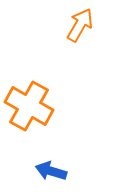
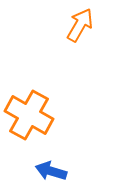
orange cross: moved 9 px down
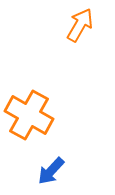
blue arrow: rotated 64 degrees counterclockwise
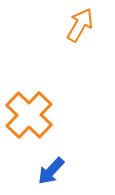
orange cross: rotated 15 degrees clockwise
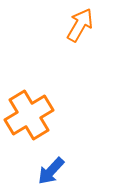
orange cross: rotated 15 degrees clockwise
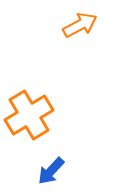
orange arrow: rotated 32 degrees clockwise
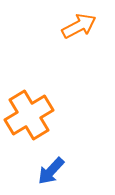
orange arrow: moved 1 px left, 1 px down
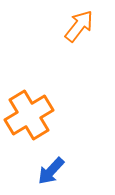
orange arrow: rotated 24 degrees counterclockwise
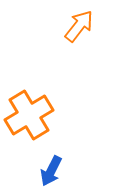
blue arrow: rotated 16 degrees counterclockwise
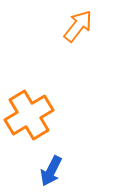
orange arrow: moved 1 px left
